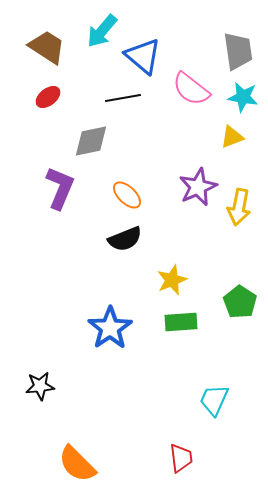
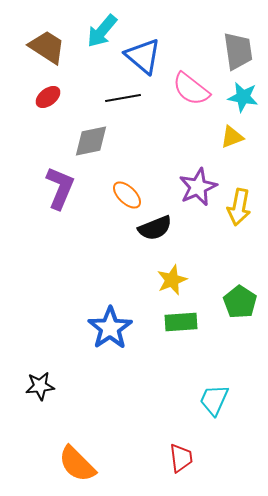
black semicircle: moved 30 px right, 11 px up
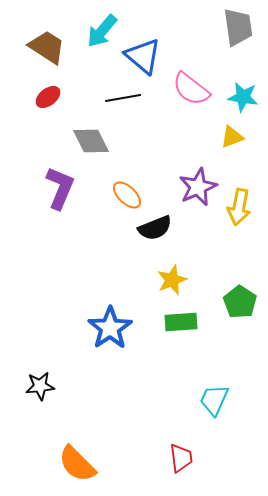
gray trapezoid: moved 24 px up
gray diamond: rotated 75 degrees clockwise
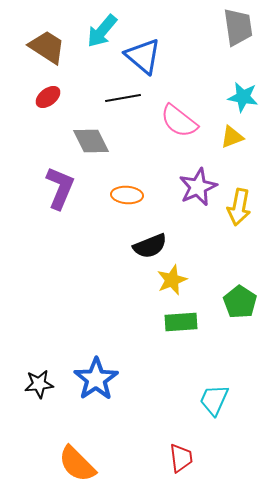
pink semicircle: moved 12 px left, 32 px down
orange ellipse: rotated 40 degrees counterclockwise
black semicircle: moved 5 px left, 18 px down
blue star: moved 14 px left, 51 px down
black star: moved 1 px left, 2 px up
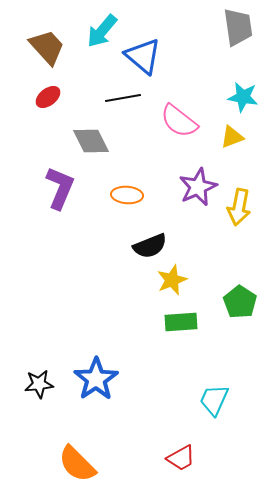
brown trapezoid: rotated 15 degrees clockwise
red trapezoid: rotated 68 degrees clockwise
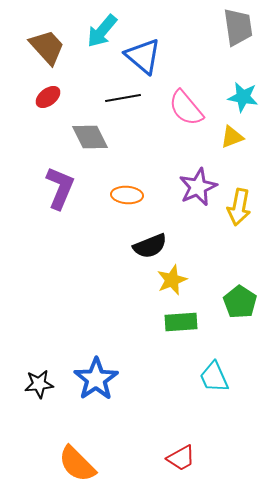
pink semicircle: moved 7 px right, 13 px up; rotated 12 degrees clockwise
gray diamond: moved 1 px left, 4 px up
cyan trapezoid: moved 23 px up; rotated 48 degrees counterclockwise
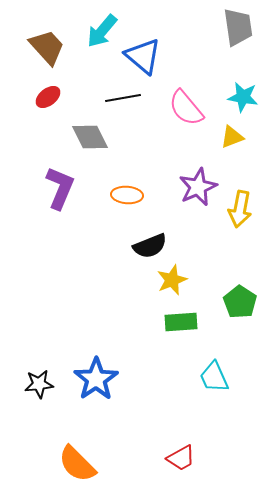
yellow arrow: moved 1 px right, 2 px down
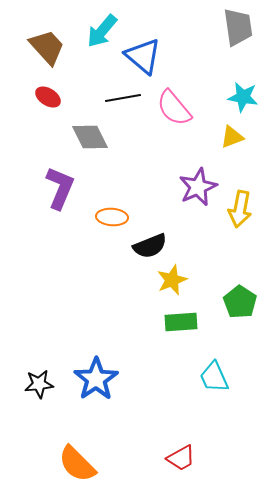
red ellipse: rotated 70 degrees clockwise
pink semicircle: moved 12 px left
orange ellipse: moved 15 px left, 22 px down
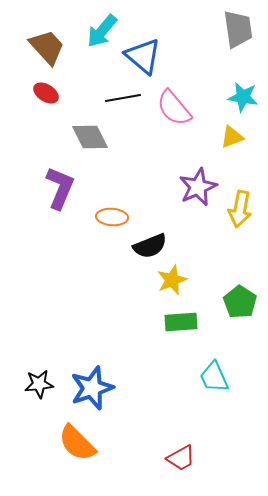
gray trapezoid: moved 2 px down
red ellipse: moved 2 px left, 4 px up
blue star: moved 4 px left, 9 px down; rotated 15 degrees clockwise
orange semicircle: moved 21 px up
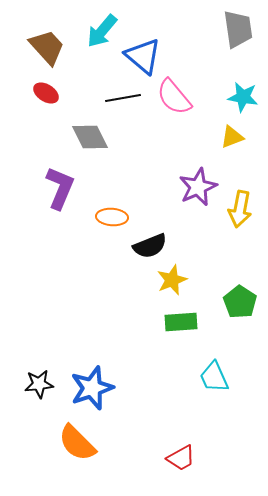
pink semicircle: moved 11 px up
